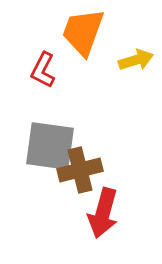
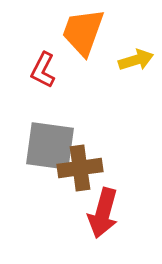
brown cross: moved 2 px up; rotated 6 degrees clockwise
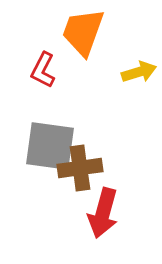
yellow arrow: moved 3 px right, 12 px down
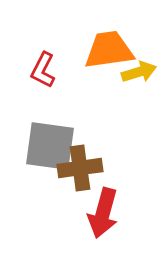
orange trapezoid: moved 26 px right, 18 px down; rotated 62 degrees clockwise
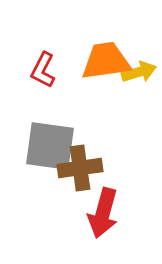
orange trapezoid: moved 3 px left, 11 px down
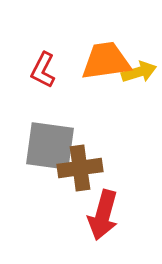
red arrow: moved 2 px down
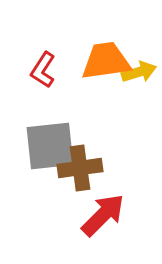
red L-shape: rotated 6 degrees clockwise
gray square: rotated 14 degrees counterclockwise
red arrow: rotated 150 degrees counterclockwise
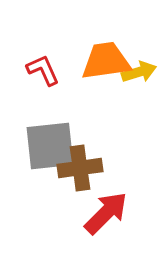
red L-shape: rotated 123 degrees clockwise
red arrow: moved 3 px right, 2 px up
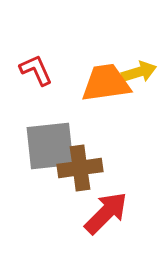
orange trapezoid: moved 22 px down
red L-shape: moved 7 px left
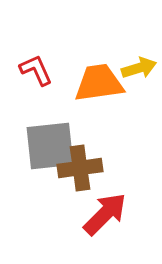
yellow arrow: moved 4 px up
orange trapezoid: moved 7 px left
red arrow: moved 1 px left, 1 px down
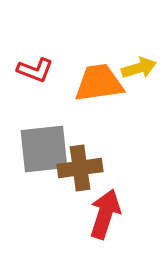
red L-shape: moved 1 px left; rotated 135 degrees clockwise
gray square: moved 6 px left, 3 px down
red arrow: rotated 27 degrees counterclockwise
